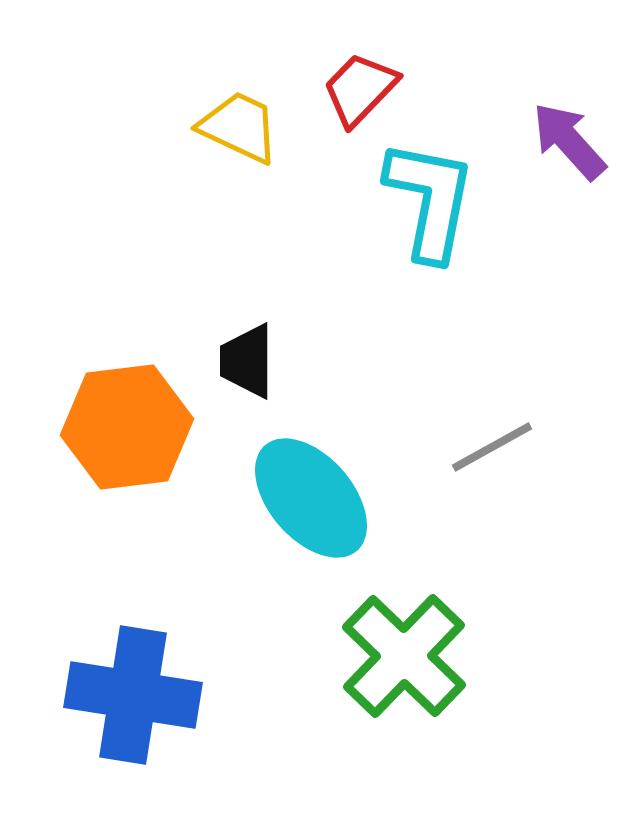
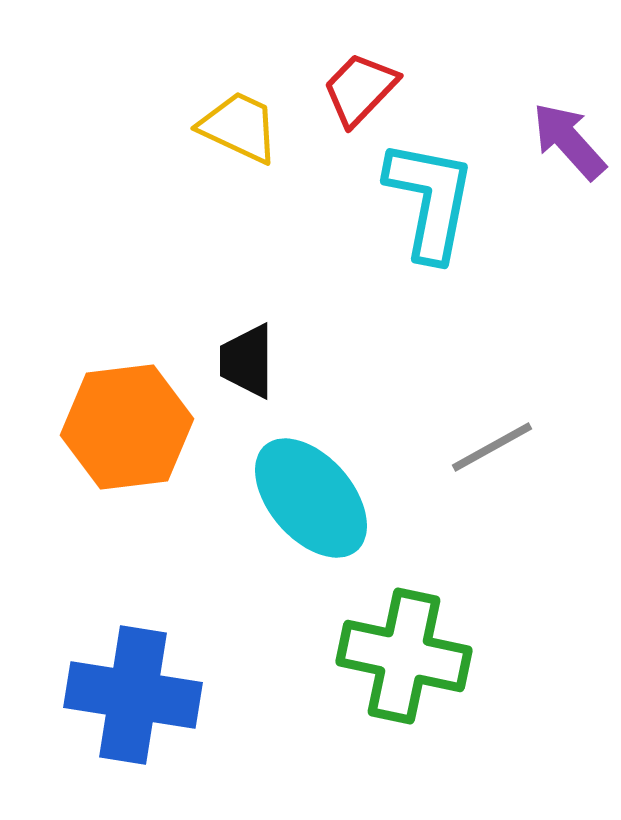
green cross: rotated 32 degrees counterclockwise
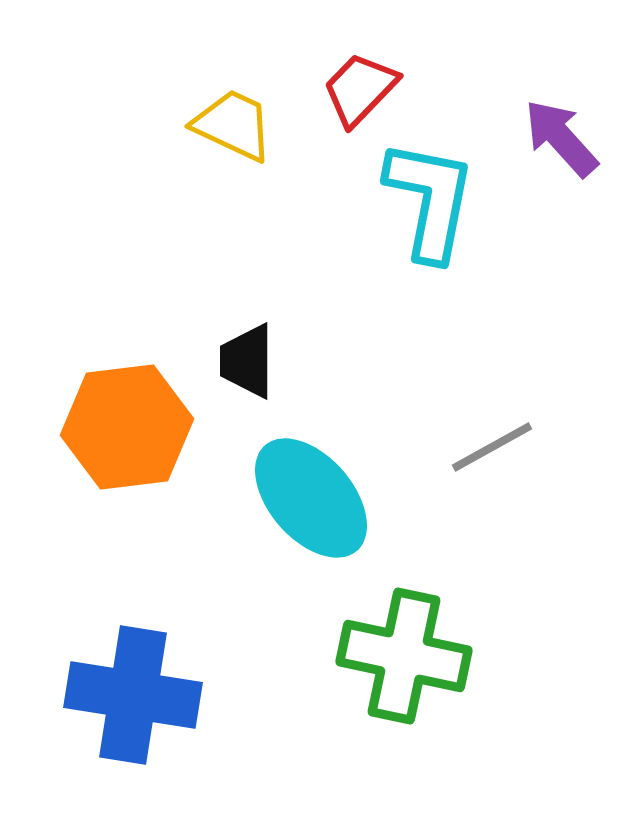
yellow trapezoid: moved 6 px left, 2 px up
purple arrow: moved 8 px left, 3 px up
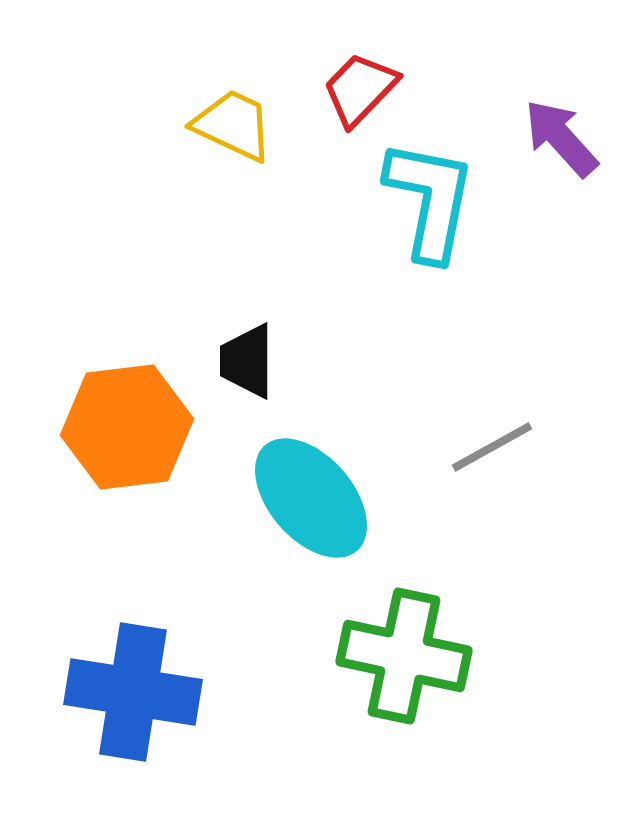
blue cross: moved 3 px up
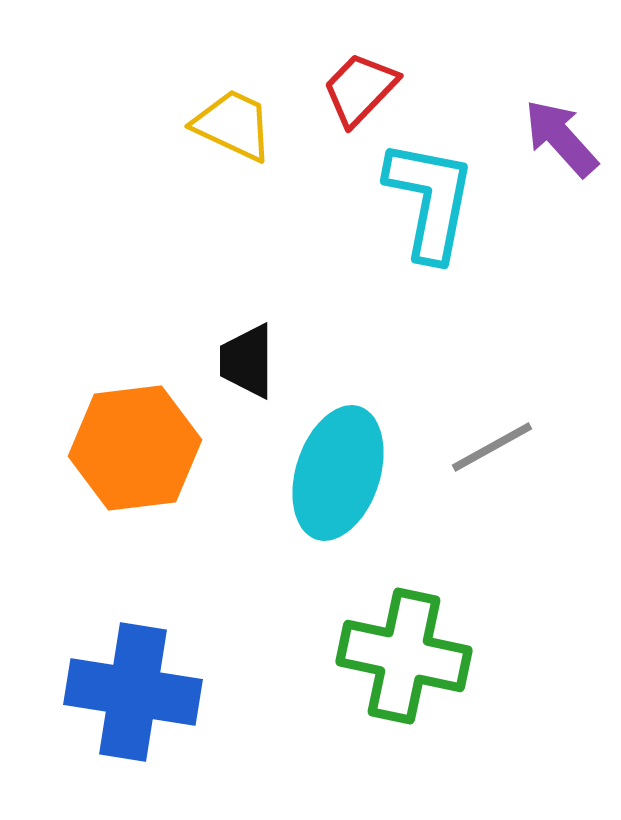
orange hexagon: moved 8 px right, 21 px down
cyan ellipse: moved 27 px right, 25 px up; rotated 59 degrees clockwise
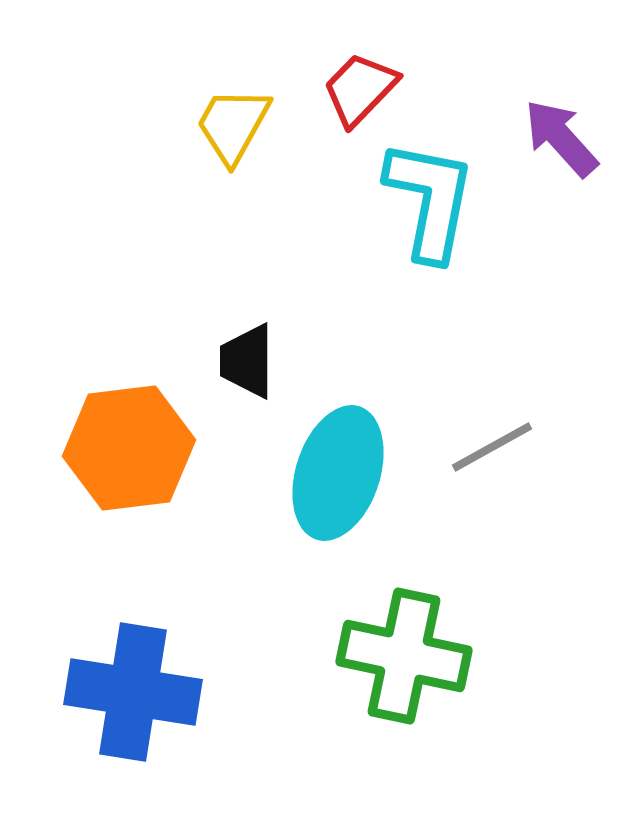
yellow trapezoid: rotated 86 degrees counterclockwise
orange hexagon: moved 6 px left
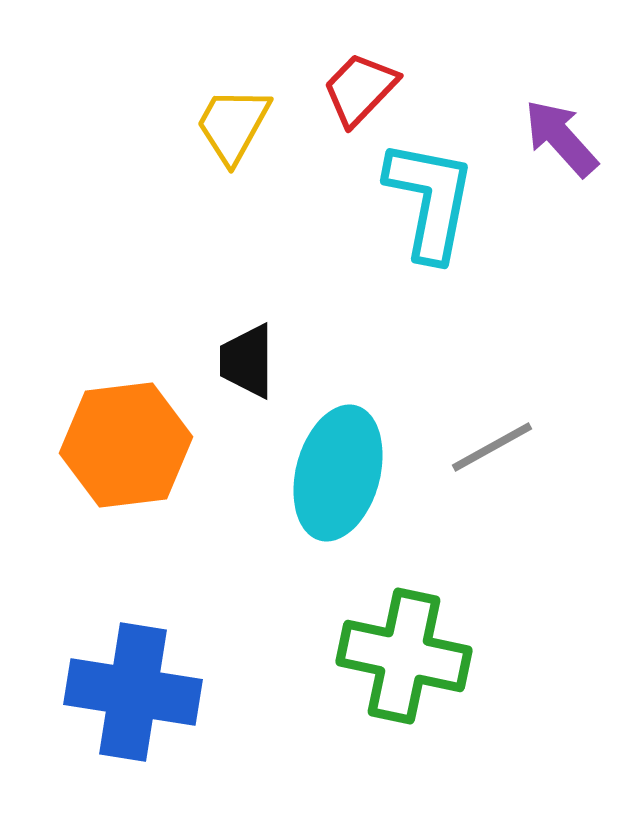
orange hexagon: moved 3 px left, 3 px up
cyan ellipse: rotated 3 degrees counterclockwise
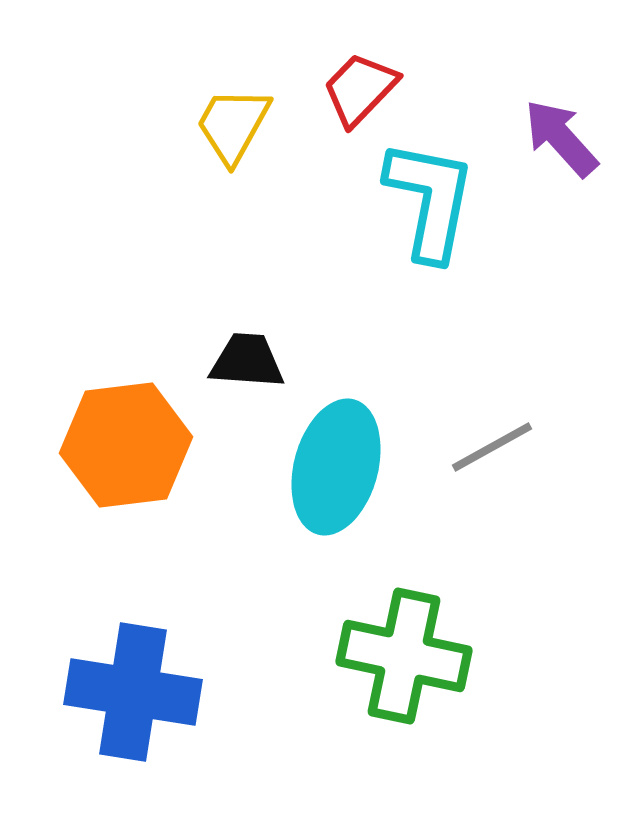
black trapezoid: rotated 94 degrees clockwise
cyan ellipse: moved 2 px left, 6 px up
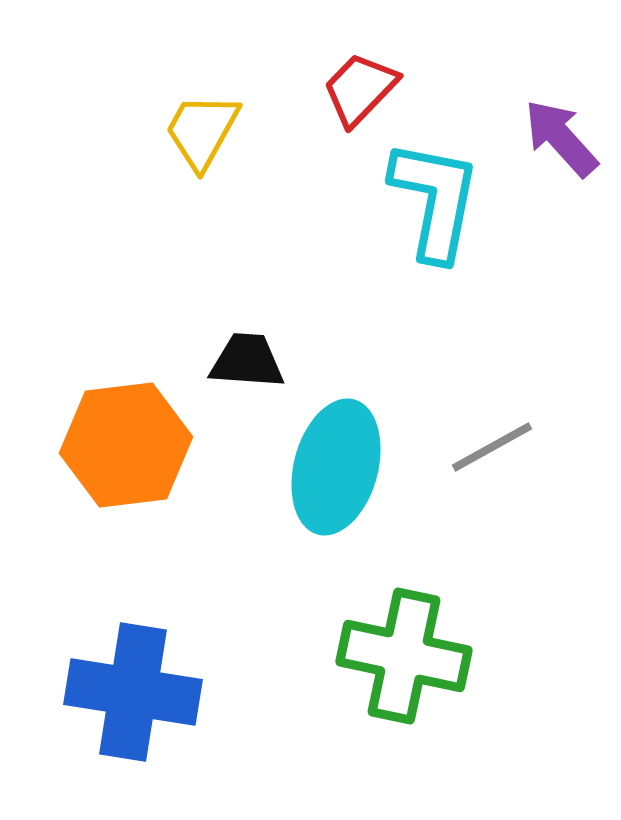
yellow trapezoid: moved 31 px left, 6 px down
cyan L-shape: moved 5 px right
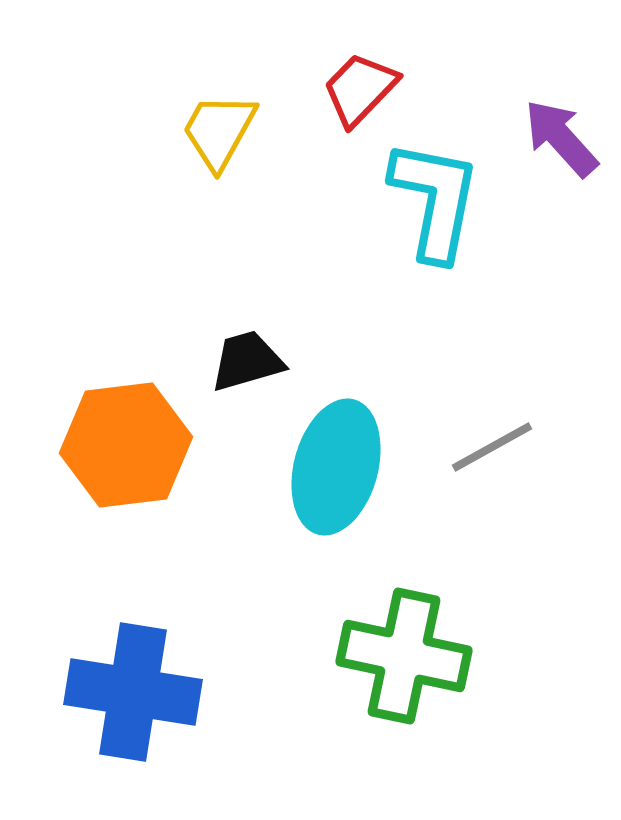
yellow trapezoid: moved 17 px right
black trapezoid: rotated 20 degrees counterclockwise
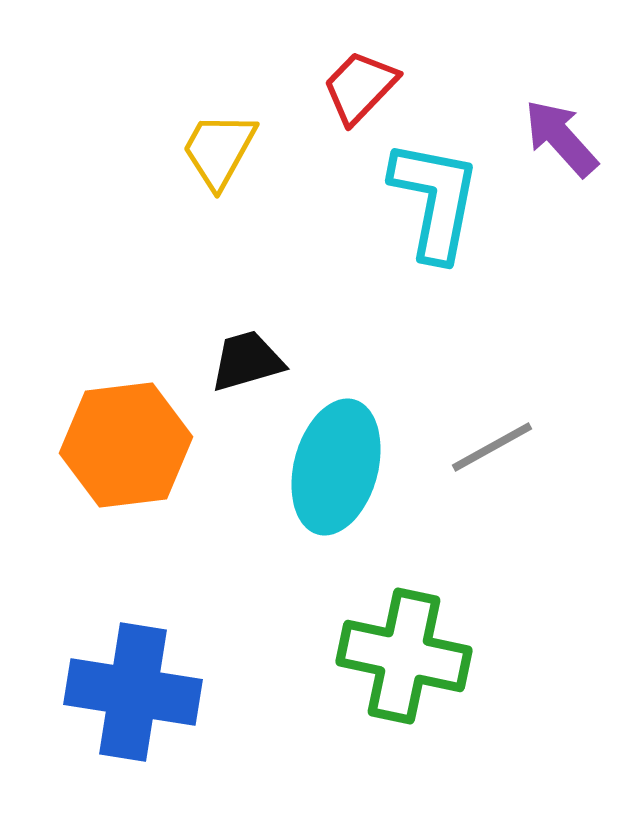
red trapezoid: moved 2 px up
yellow trapezoid: moved 19 px down
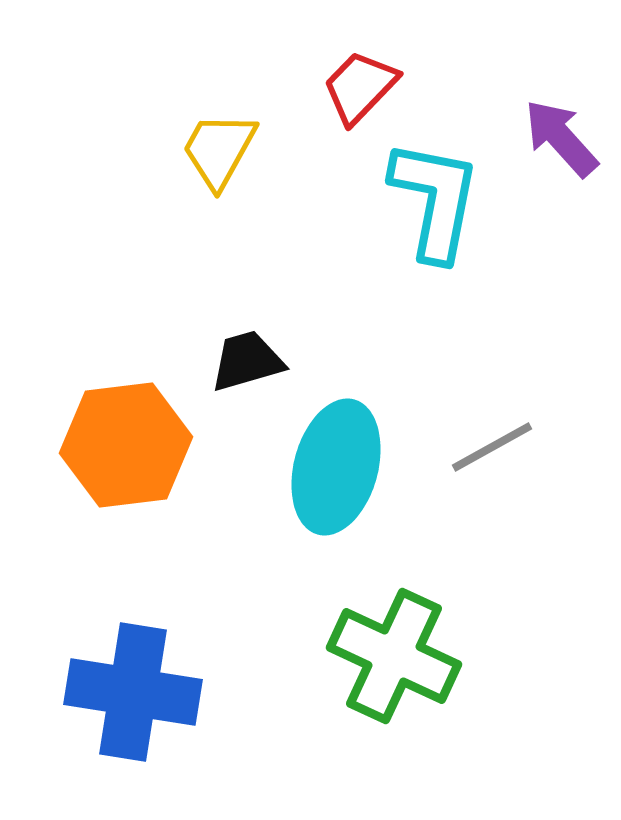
green cross: moved 10 px left; rotated 13 degrees clockwise
